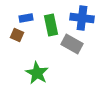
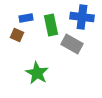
blue cross: moved 1 px up
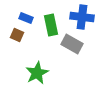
blue rectangle: rotated 32 degrees clockwise
green star: rotated 15 degrees clockwise
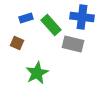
blue rectangle: rotated 40 degrees counterclockwise
green rectangle: rotated 30 degrees counterclockwise
brown square: moved 8 px down
gray rectangle: moved 1 px right; rotated 15 degrees counterclockwise
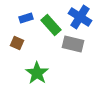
blue cross: moved 2 px left; rotated 25 degrees clockwise
green star: rotated 10 degrees counterclockwise
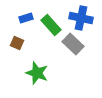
blue cross: moved 1 px right, 1 px down; rotated 20 degrees counterclockwise
gray rectangle: rotated 30 degrees clockwise
green star: rotated 15 degrees counterclockwise
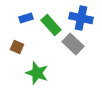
brown square: moved 4 px down
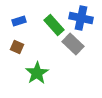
blue rectangle: moved 7 px left, 3 px down
green rectangle: moved 3 px right
green star: rotated 20 degrees clockwise
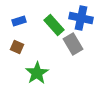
gray rectangle: rotated 15 degrees clockwise
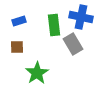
blue cross: moved 1 px up
green rectangle: rotated 35 degrees clockwise
brown square: rotated 24 degrees counterclockwise
